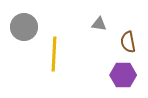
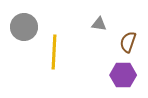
brown semicircle: rotated 30 degrees clockwise
yellow line: moved 2 px up
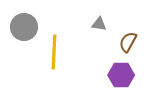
brown semicircle: rotated 10 degrees clockwise
purple hexagon: moved 2 px left
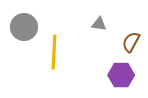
brown semicircle: moved 3 px right
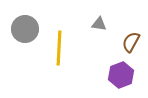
gray circle: moved 1 px right, 2 px down
yellow line: moved 5 px right, 4 px up
purple hexagon: rotated 20 degrees counterclockwise
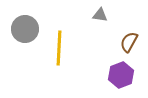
gray triangle: moved 1 px right, 9 px up
brown semicircle: moved 2 px left
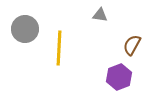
brown semicircle: moved 3 px right, 3 px down
purple hexagon: moved 2 px left, 2 px down
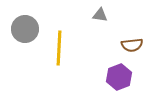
brown semicircle: rotated 125 degrees counterclockwise
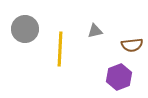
gray triangle: moved 5 px left, 16 px down; rotated 21 degrees counterclockwise
yellow line: moved 1 px right, 1 px down
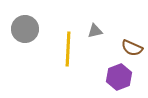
brown semicircle: moved 3 px down; rotated 30 degrees clockwise
yellow line: moved 8 px right
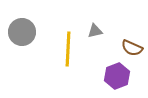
gray circle: moved 3 px left, 3 px down
purple hexagon: moved 2 px left, 1 px up
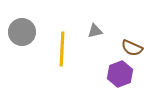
yellow line: moved 6 px left
purple hexagon: moved 3 px right, 2 px up
